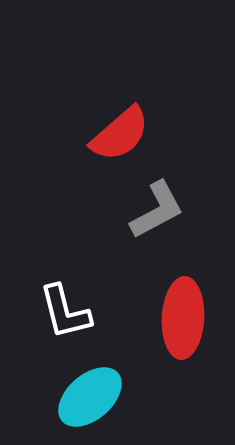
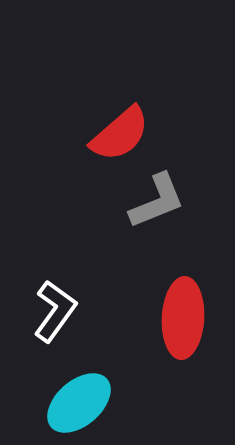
gray L-shape: moved 9 px up; rotated 6 degrees clockwise
white L-shape: moved 10 px left, 1 px up; rotated 130 degrees counterclockwise
cyan ellipse: moved 11 px left, 6 px down
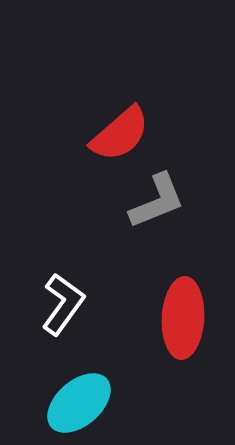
white L-shape: moved 8 px right, 7 px up
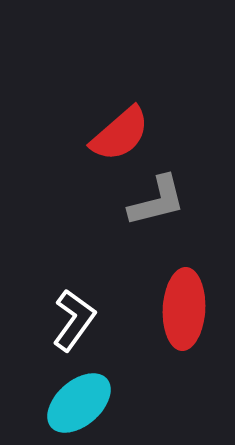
gray L-shape: rotated 8 degrees clockwise
white L-shape: moved 11 px right, 16 px down
red ellipse: moved 1 px right, 9 px up
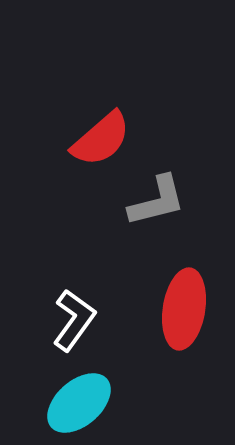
red semicircle: moved 19 px left, 5 px down
red ellipse: rotated 6 degrees clockwise
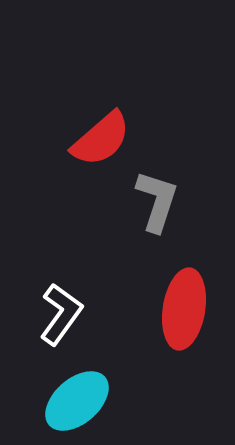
gray L-shape: rotated 58 degrees counterclockwise
white L-shape: moved 13 px left, 6 px up
cyan ellipse: moved 2 px left, 2 px up
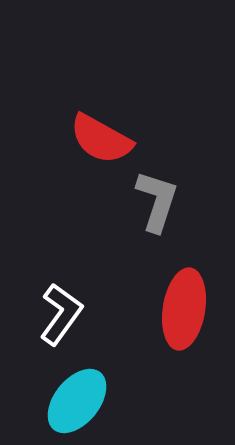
red semicircle: rotated 70 degrees clockwise
cyan ellipse: rotated 10 degrees counterclockwise
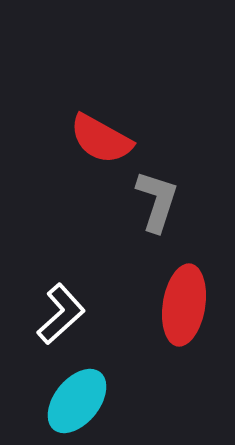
red ellipse: moved 4 px up
white L-shape: rotated 12 degrees clockwise
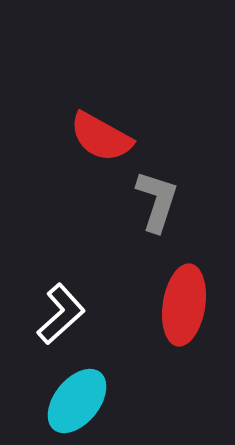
red semicircle: moved 2 px up
